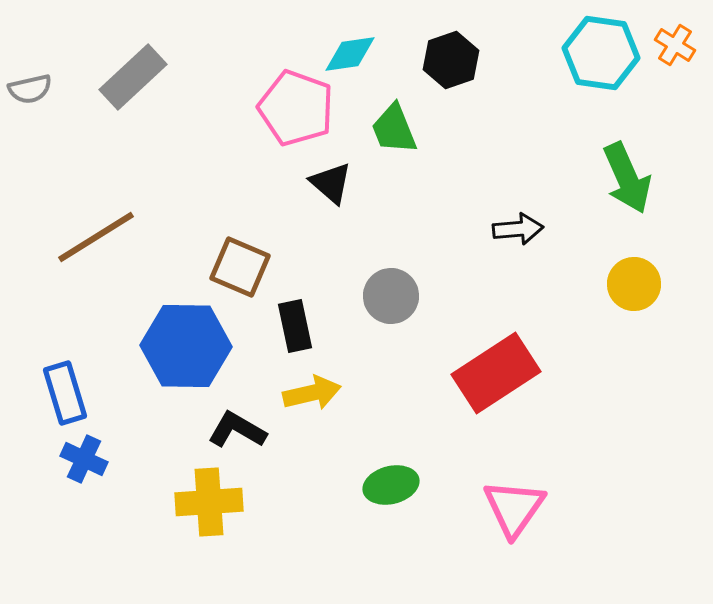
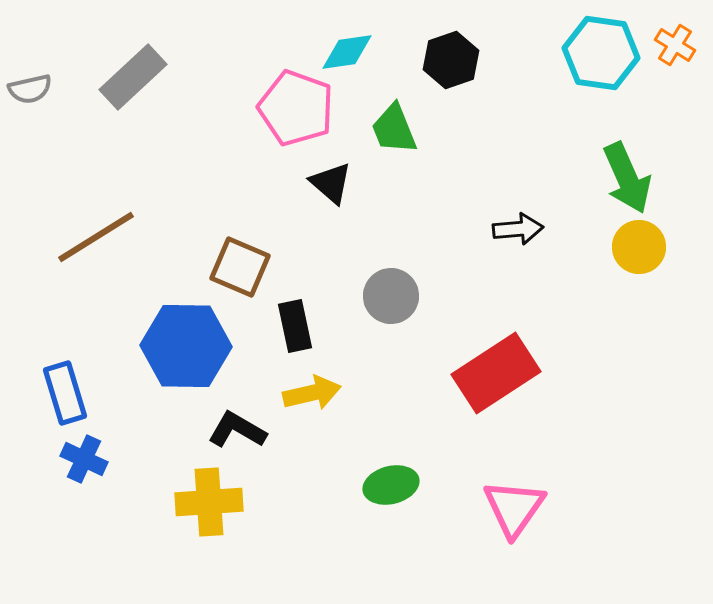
cyan diamond: moved 3 px left, 2 px up
yellow circle: moved 5 px right, 37 px up
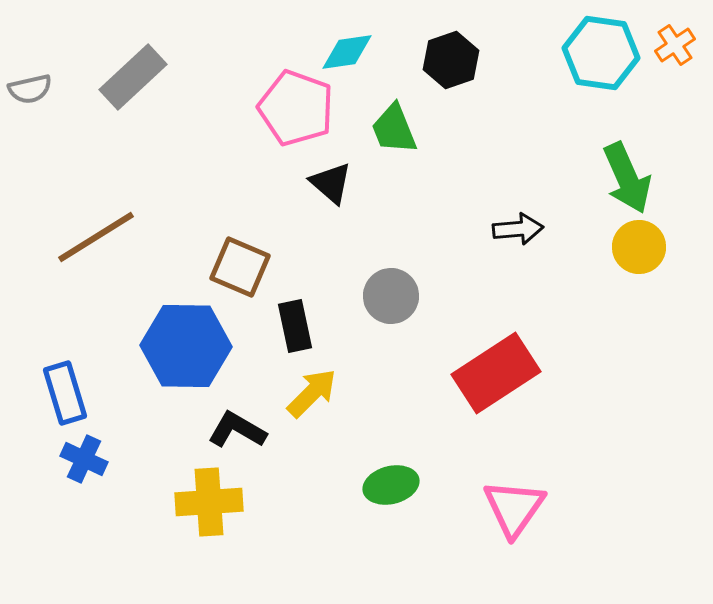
orange cross: rotated 24 degrees clockwise
yellow arrow: rotated 32 degrees counterclockwise
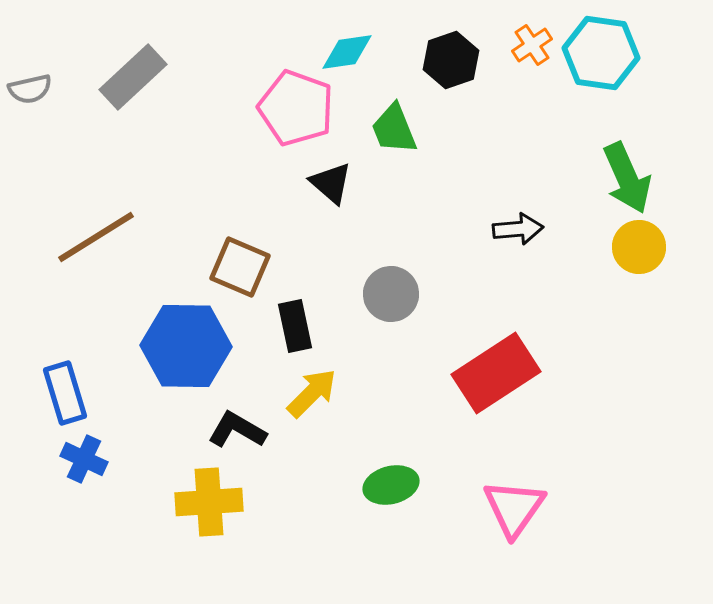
orange cross: moved 143 px left
gray circle: moved 2 px up
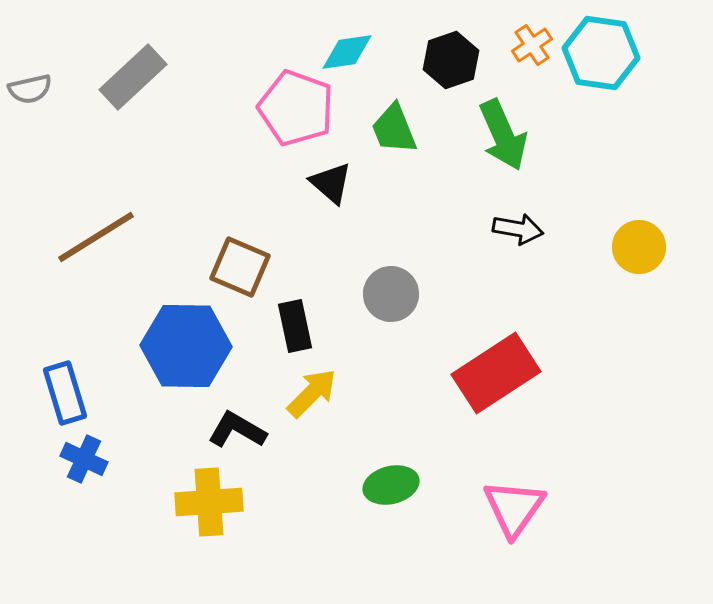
green arrow: moved 124 px left, 43 px up
black arrow: rotated 15 degrees clockwise
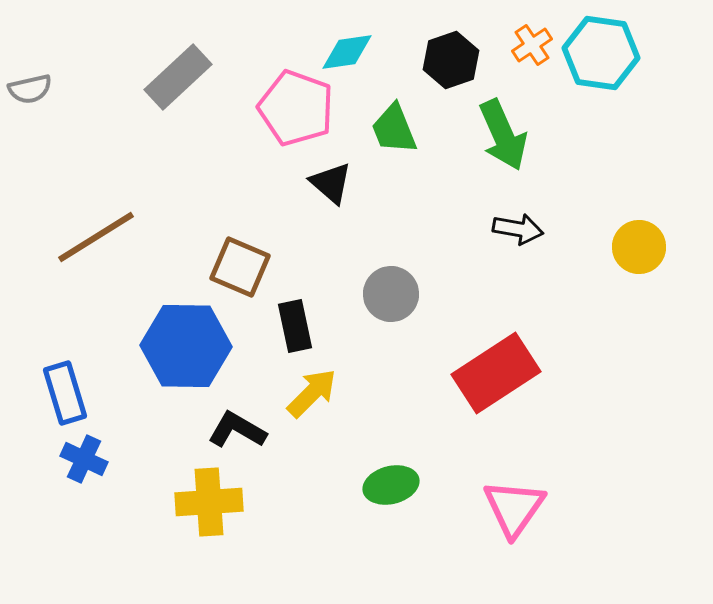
gray rectangle: moved 45 px right
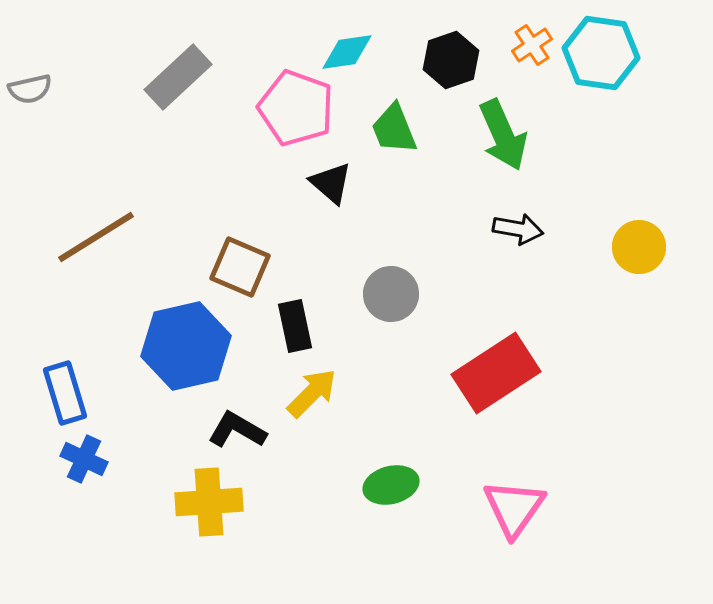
blue hexagon: rotated 14 degrees counterclockwise
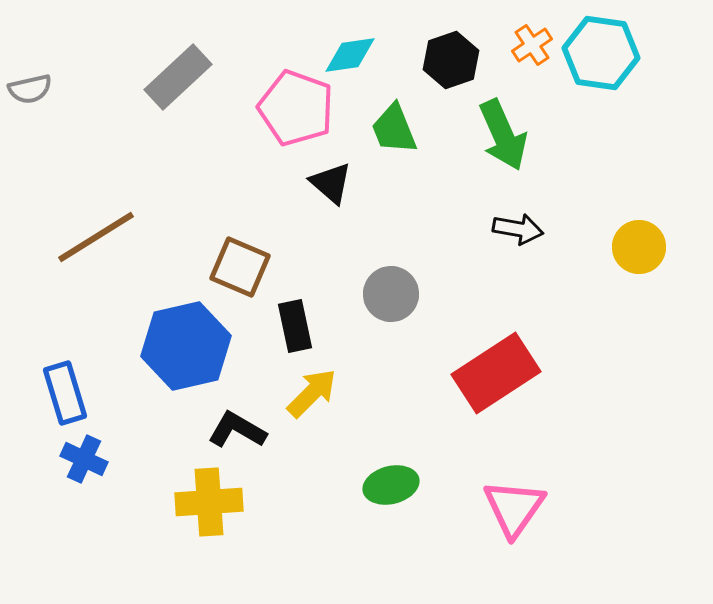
cyan diamond: moved 3 px right, 3 px down
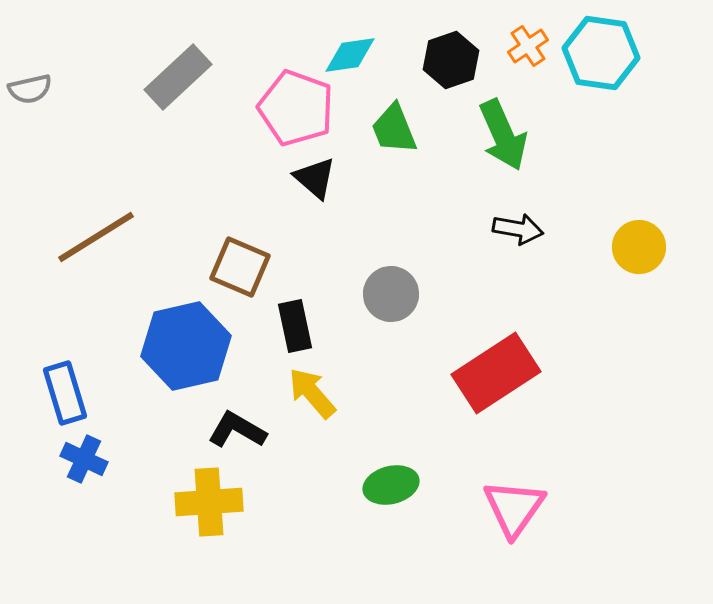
orange cross: moved 4 px left, 1 px down
black triangle: moved 16 px left, 5 px up
yellow arrow: rotated 86 degrees counterclockwise
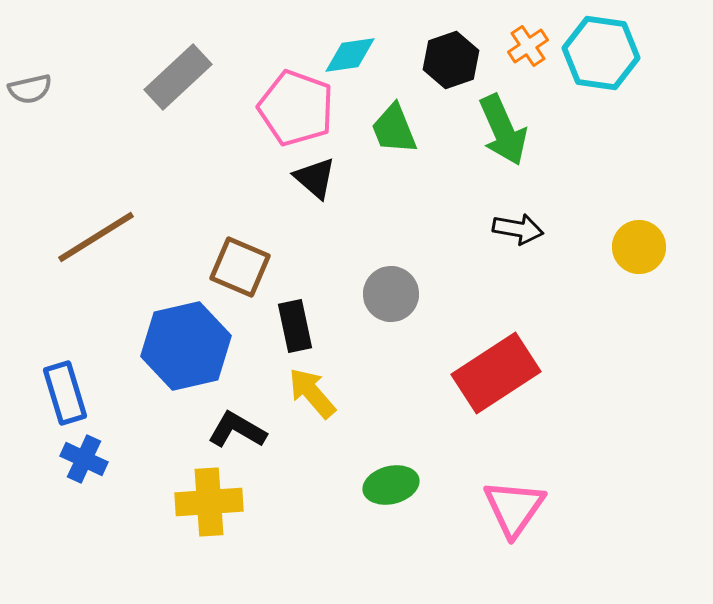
green arrow: moved 5 px up
